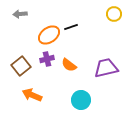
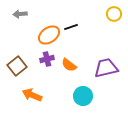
brown square: moved 4 px left
cyan circle: moved 2 px right, 4 px up
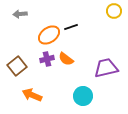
yellow circle: moved 3 px up
orange semicircle: moved 3 px left, 6 px up
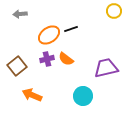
black line: moved 2 px down
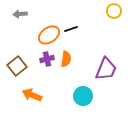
orange semicircle: rotated 119 degrees counterclockwise
purple trapezoid: moved 1 px down; rotated 125 degrees clockwise
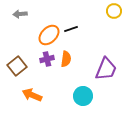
orange ellipse: rotated 10 degrees counterclockwise
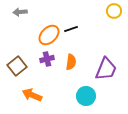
gray arrow: moved 2 px up
orange semicircle: moved 5 px right, 3 px down
cyan circle: moved 3 px right
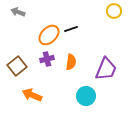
gray arrow: moved 2 px left; rotated 24 degrees clockwise
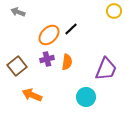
black line: rotated 24 degrees counterclockwise
orange semicircle: moved 4 px left
cyan circle: moved 1 px down
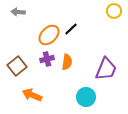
gray arrow: rotated 16 degrees counterclockwise
